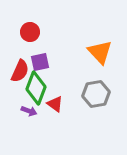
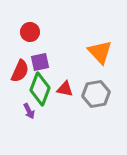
green diamond: moved 4 px right, 1 px down
red triangle: moved 10 px right, 15 px up; rotated 24 degrees counterclockwise
purple arrow: rotated 42 degrees clockwise
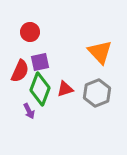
red triangle: rotated 30 degrees counterclockwise
gray hexagon: moved 1 px right, 1 px up; rotated 12 degrees counterclockwise
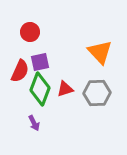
gray hexagon: rotated 20 degrees clockwise
purple arrow: moved 5 px right, 12 px down
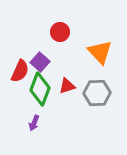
red circle: moved 30 px right
purple square: rotated 36 degrees counterclockwise
red triangle: moved 2 px right, 3 px up
purple arrow: rotated 49 degrees clockwise
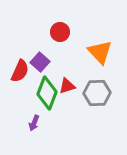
green diamond: moved 7 px right, 4 px down
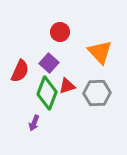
purple square: moved 9 px right, 1 px down
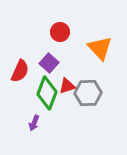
orange triangle: moved 4 px up
gray hexagon: moved 9 px left
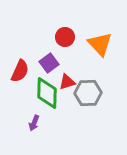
red circle: moved 5 px right, 5 px down
orange triangle: moved 4 px up
purple square: rotated 12 degrees clockwise
red triangle: moved 4 px up
green diamond: rotated 20 degrees counterclockwise
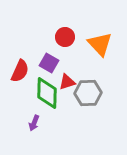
purple square: rotated 24 degrees counterclockwise
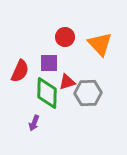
purple square: rotated 30 degrees counterclockwise
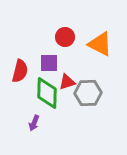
orange triangle: rotated 20 degrees counterclockwise
red semicircle: rotated 10 degrees counterclockwise
